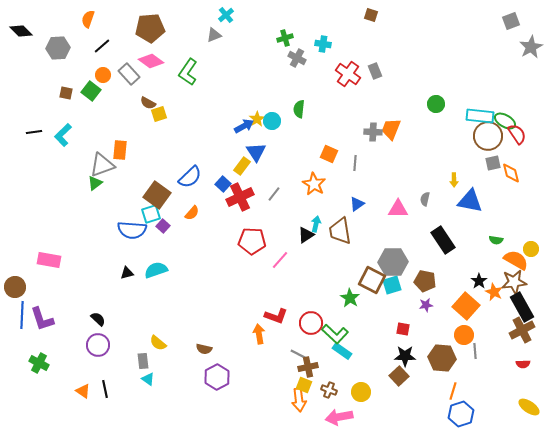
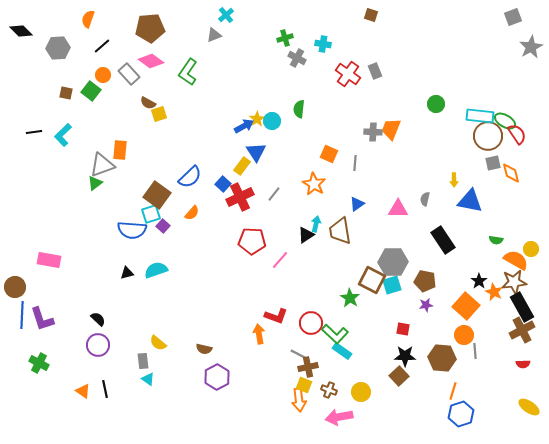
gray square at (511, 21): moved 2 px right, 4 px up
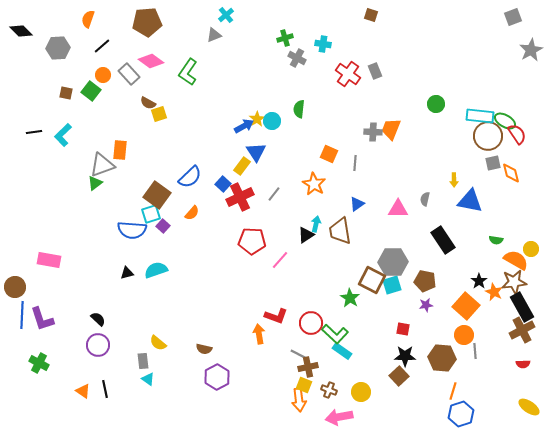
brown pentagon at (150, 28): moved 3 px left, 6 px up
gray star at (531, 47): moved 3 px down
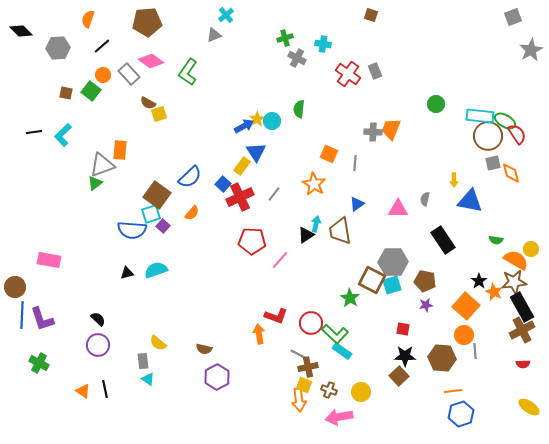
orange line at (453, 391): rotated 66 degrees clockwise
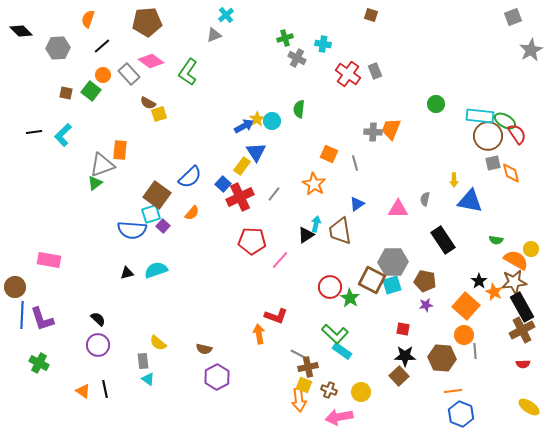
gray line at (355, 163): rotated 21 degrees counterclockwise
red circle at (311, 323): moved 19 px right, 36 px up
blue hexagon at (461, 414): rotated 20 degrees counterclockwise
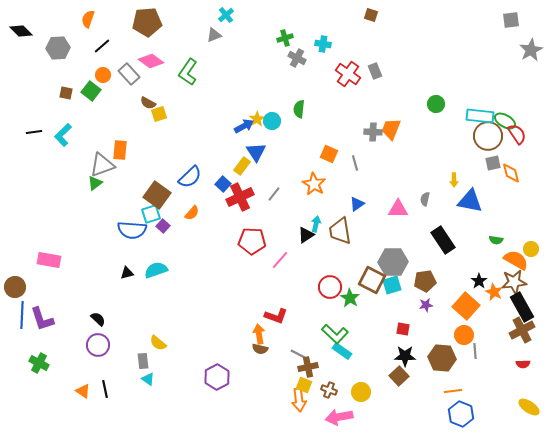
gray square at (513, 17): moved 2 px left, 3 px down; rotated 12 degrees clockwise
brown pentagon at (425, 281): rotated 20 degrees counterclockwise
brown semicircle at (204, 349): moved 56 px right
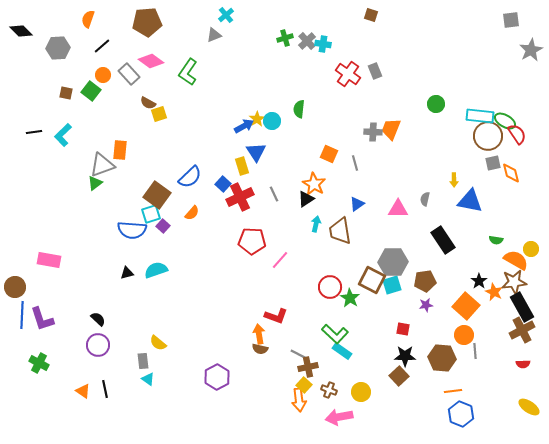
gray cross at (297, 58): moved 10 px right, 17 px up; rotated 18 degrees clockwise
yellow rectangle at (242, 166): rotated 54 degrees counterclockwise
gray line at (274, 194): rotated 63 degrees counterclockwise
black triangle at (306, 235): moved 36 px up
yellow square at (304, 385): rotated 21 degrees clockwise
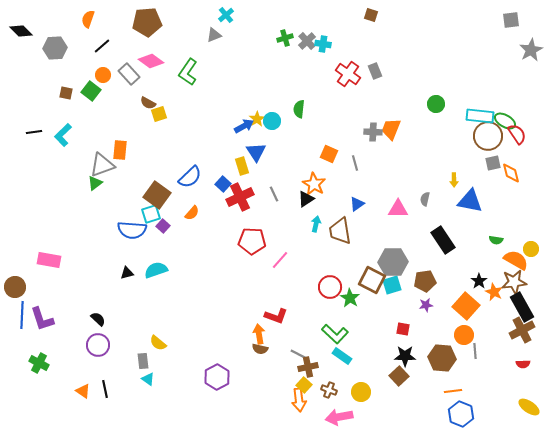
gray hexagon at (58, 48): moved 3 px left
cyan rectangle at (342, 351): moved 5 px down
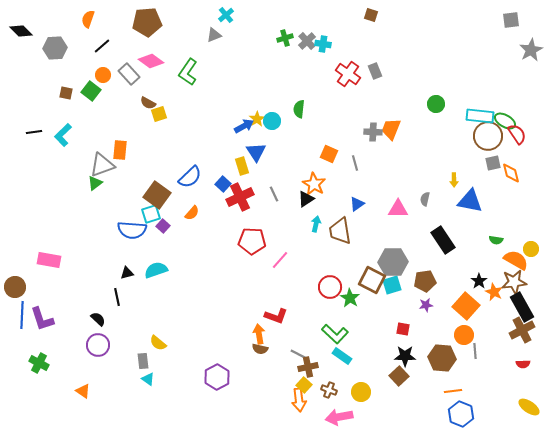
black line at (105, 389): moved 12 px right, 92 px up
